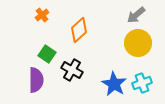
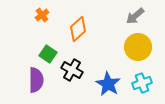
gray arrow: moved 1 px left, 1 px down
orange diamond: moved 1 px left, 1 px up
yellow circle: moved 4 px down
green square: moved 1 px right
blue star: moved 6 px left
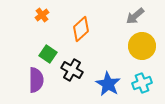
orange diamond: moved 3 px right
yellow circle: moved 4 px right, 1 px up
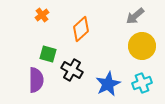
green square: rotated 18 degrees counterclockwise
blue star: rotated 15 degrees clockwise
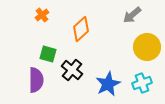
gray arrow: moved 3 px left, 1 px up
yellow circle: moved 5 px right, 1 px down
black cross: rotated 10 degrees clockwise
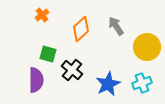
gray arrow: moved 16 px left, 11 px down; rotated 96 degrees clockwise
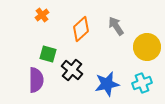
blue star: moved 1 px left; rotated 15 degrees clockwise
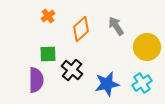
orange cross: moved 6 px right, 1 px down
green square: rotated 18 degrees counterclockwise
cyan cross: rotated 12 degrees counterclockwise
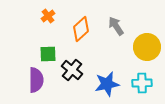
cyan cross: rotated 30 degrees clockwise
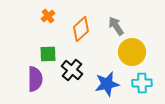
yellow circle: moved 15 px left, 5 px down
purple semicircle: moved 1 px left, 1 px up
